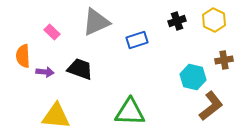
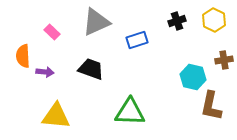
black trapezoid: moved 11 px right
brown L-shape: rotated 140 degrees clockwise
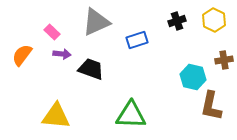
orange semicircle: moved 1 px left, 1 px up; rotated 40 degrees clockwise
purple arrow: moved 17 px right, 18 px up
green triangle: moved 1 px right, 3 px down
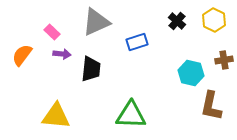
black cross: rotated 30 degrees counterclockwise
blue rectangle: moved 2 px down
black trapezoid: rotated 76 degrees clockwise
cyan hexagon: moved 2 px left, 4 px up
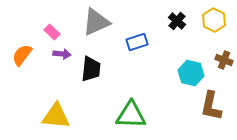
brown cross: rotated 30 degrees clockwise
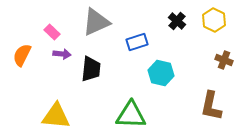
orange semicircle: rotated 10 degrees counterclockwise
cyan hexagon: moved 30 px left
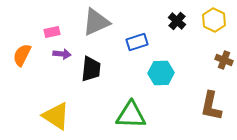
pink rectangle: rotated 56 degrees counterclockwise
cyan hexagon: rotated 15 degrees counterclockwise
yellow triangle: rotated 28 degrees clockwise
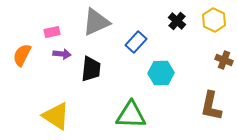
blue rectangle: moved 1 px left; rotated 30 degrees counterclockwise
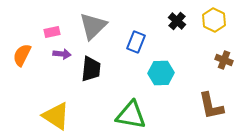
gray triangle: moved 3 px left, 4 px down; rotated 20 degrees counterclockwise
blue rectangle: rotated 20 degrees counterclockwise
brown L-shape: rotated 24 degrees counterclockwise
green triangle: rotated 8 degrees clockwise
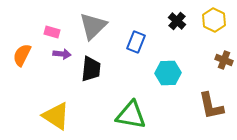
pink rectangle: rotated 28 degrees clockwise
cyan hexagon: moved 7 px right
